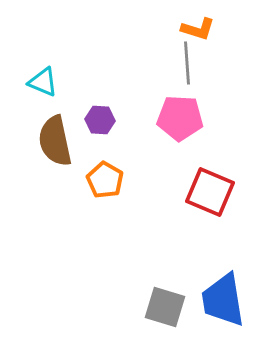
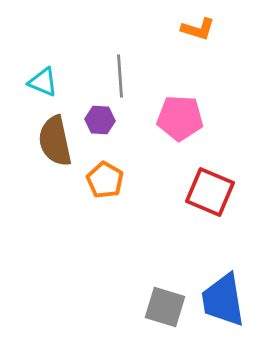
gray line: moved 67 px left, 13 px down
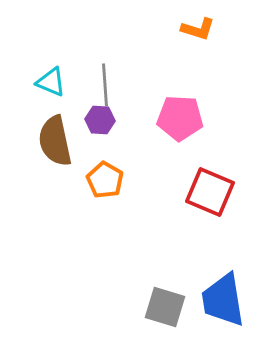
gray line: moved 15 px left, 9 px down
cyan triangle: moved 8 px right
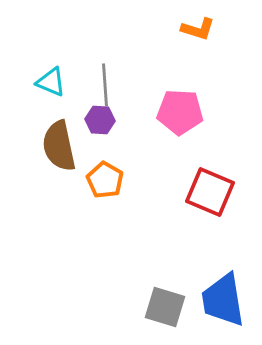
pink pentagon: moved 6 px up
brown semicircle: moved 4 px right, 5 px down
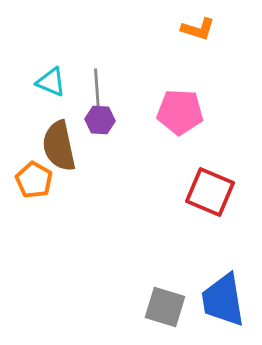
gray line: moved 8 px left, 5 px down
orange pentagon: moved 71 px left
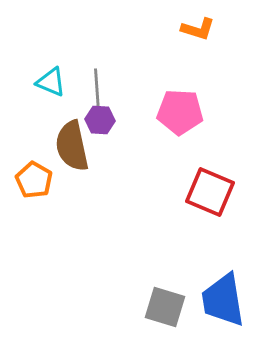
brown semicircle: moved 13 px right
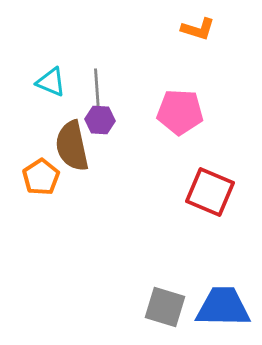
orange pentagon: moved 7 px right, 3 px up; rotated 9 degrees clockwise
blue trapezoid: moved 7 px down; rotated 100 degrees clockwise
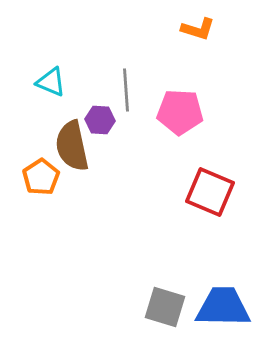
gray line: moved 29 px right
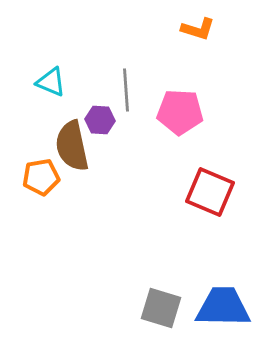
orange pentagon: rotated 24 degrees clockwise
gray square: moved 4 px left, 1 px down
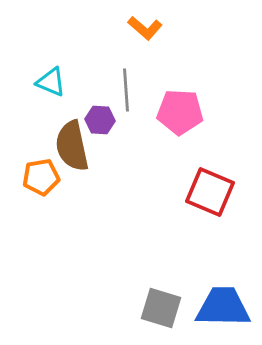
orange L-shape: moved 53 px left, 1 px up; rotated 24 degrees clockwise
